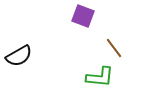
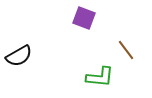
purple square: moved 1 px right, 2 px down
brown line: moved 12 px right, 2 px down
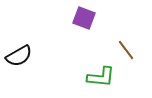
green L-shape: moved 1 px right
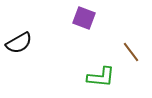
brown line: moved 5 px right, 2 px down
black semicircle: moved 13 px up
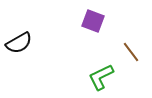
purple square: moved 9 px right, 3 px down
green L-shape: rotated 148 degrees clockwise
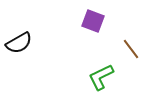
brown line: moved 3 px up
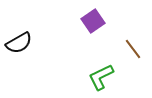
purple square: rotated 35 degrees clockwise
brown line: moved 2 px right
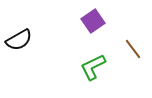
black semicircle: moved 3 px up
green L-shape: moved 8 px left, 10 px up
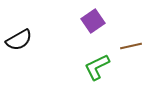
brown line: moved 2 px left, 3 px up; rotated 65 degrees counterclockwise
green L-shape: moved 4 px right
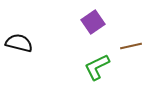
purple square: moved 1 px down
black semicircle: moved 3 px down; rotated 136 degrees counterclockwise
